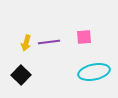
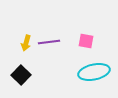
pink square: moved 2 px right, 4 px down; rotated 14 degrees clockwise
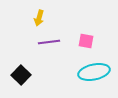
yellow arrow: moved 13 px right, 25 px up
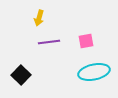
pink square: rotated 21 degrees counterclockwise
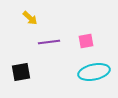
yellow arrow: moved 9 px left; rotated 63 degrees counterclockwise
black square: moved 3 px up; rotated 36 degrees clockwise
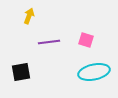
yellow arrow: moved 1 px left, 2 px up; rotated 112 degrees counterclockwise
pink square: moved 1 px up; rotated 28 degrees clockwise
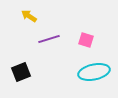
yellow arrow: rotated 77 degrees counterclockwise
purple line: moved 3 px up; rotated 10 degrees counterclockwise
black square: rotated 12 degrees counterclockwise
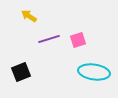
pink square: moved 8 px left; rotated 35 degrees counterclockwise
cyan ellipse: rotated 20 degrees clockwise
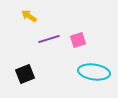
black square: moved 4 px right, 2 px down
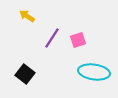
yellow arrow: moved 2 px left
purple line: moved 3 px right, 1 px up; rotated 40 degrees counterclockwise
black square: rotated 30 degrees counterclockwise
